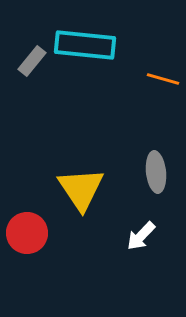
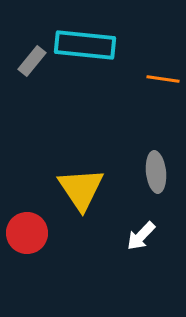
orange line: rotated 8 degrees counterclockwise
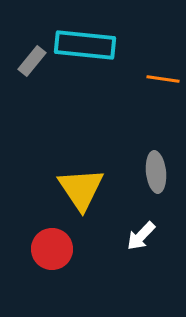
red circle: moved 25 px right, 16 px down
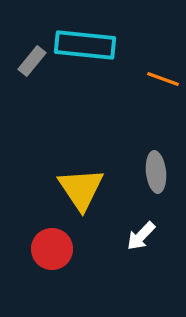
orange line: rotated 12 degrees clockwise
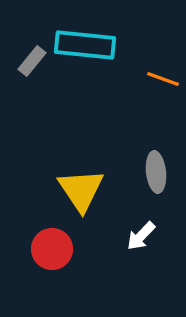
yellow triangle: moved 1 px down
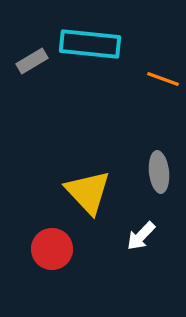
cyan rectangle: moved 5 px right, 1 px up
gray rectangle: rotated 20 degrees clockwise
gray ellipse: moved 3 px right
yellow triangle: moved 7 px right, 2 px down; rotated 9 degrees counterclockwise
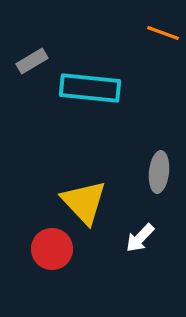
cyan rectangle: moved 44 px down
orange line: moved 46 px up
gray ellipse: rotated 12 degrees clockwise
yellow triangle: moved 4 px left, 10 px down
white arrow: moved 1 px left, 2 px down
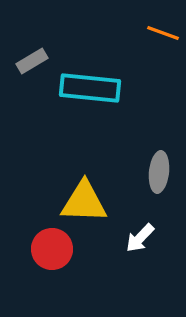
yellow triangle: rotated 45 degrees counterclockwise
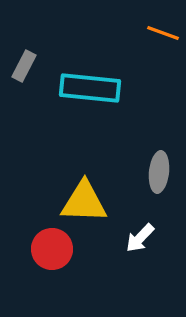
gray rectangle: moved 8 px left, 5 px down; rotated 32 degrees counterclockwise
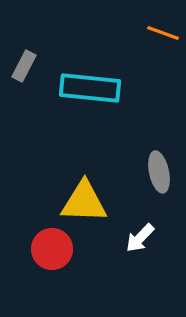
gray ellipse: rotated 18 degrees counterclockwise
